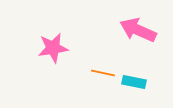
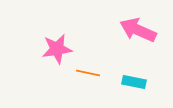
pink star: moved 4 px right, 1 px down
orange line: moved 15 px left
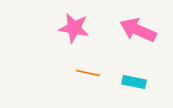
pink star: moved 17 px right, 21 px up; rotated 20 degrees clockwise
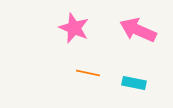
pink star: rotated 12 degrees clockwise
cyan rectangle: moved 1 px down
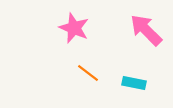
pink arrow: moved 8 px right; rotated 21 degrees clockwise
orange line: rotated 25 degrees clockwise
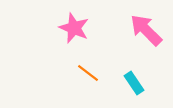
cyan rectangle: rotated 45 degrees clockwise
